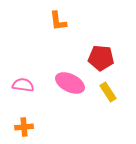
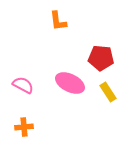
pink semicircle: rotated 20 degrees clockwise
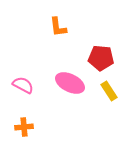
orange L-shape: moved 6 px down
yellow rectangle: moved 1 px right, 1 px up
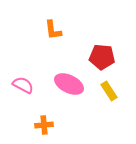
orange L-shape: moved 5 px left, 3 px down
red pentagon: moved 1 px right, 1 px up
pink ellipse: moved 1 px left, 1 px down
orange cross: moved 20 px right, 2 px up
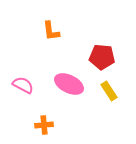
orange L-shape: moved 2 px left, 1 px down
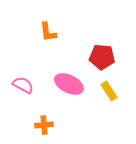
orange L-shape: moved 3 px left, 1 px down
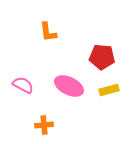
pink ellipse: moved 2 px down
yellow rectangle: moved 1 px up; rotated 72 degrees counterclockwise
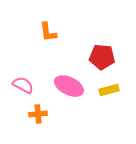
orange cross: moved 6 px left, 11 px up
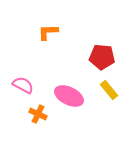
orange L-shape: rotated 95 degrees clockwise
pink ellipse: moved 10 px down
yellow rectangle: rotated 66 degrees clockwise
orange cross: rotated 30 degrees clockwise
